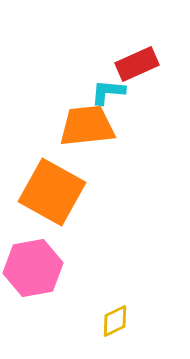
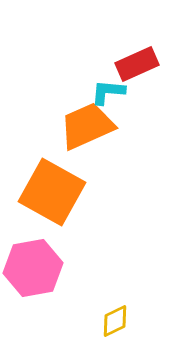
orange trapezoid: rotated 18 degrees counterclockwise
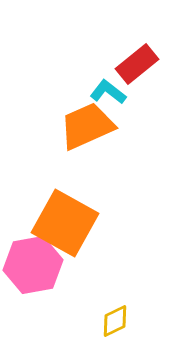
red rectangle: rotated 15 degrees counterclockwise
cyan L-shape: rotated 33 degrees clockwise
orange square: moved 13 px right, 31 px down
pink hexagon: moved 3 px up
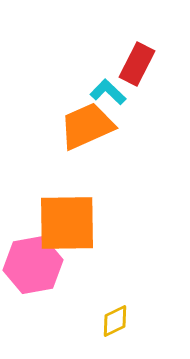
red rectangle: rotated 24 degrees counterclockwise
cyan L-shape: rotated 6 degrees clockwise
orange square: moved 2 px right; rotated 30 degrees counterclockwise
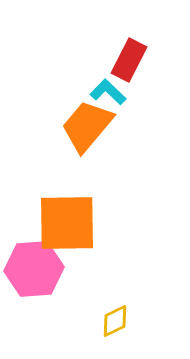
red rectangle: moved 8 px left, 4 px up
orange trapezoid: rotated 26 degrees counterclockwise
pink hexagon: moved 1 px right, 4 px down; rotated 6 degrees clockwise
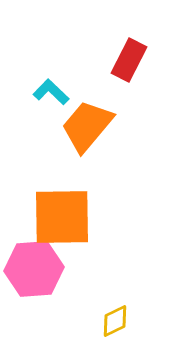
cyan L-shape: moved 57 px left
orange square: moved 5 px left, 6 px up
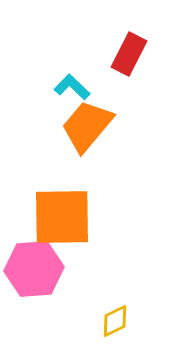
red rectangle: moved 6 px up
cyan L-shape: moved 21 px right, 5 px up
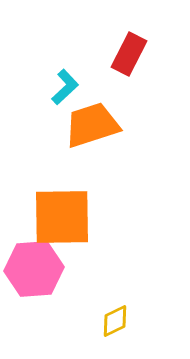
cyan L-shape: moved 7 px left; rotated 93 degrees clockwise
orange trapezoid: moved 5 px right, 1 px up; rotated 32 degrees clockwise
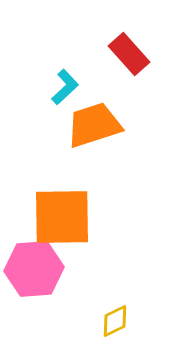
red rectangle: rotated 69 degrees counterclockwise
orange trapezoid: moved 2 px right
